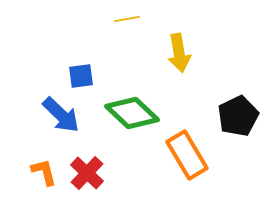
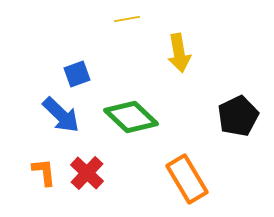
blue square: moved 4 px left, 2 px up; rotated 12 degrees counterclockwise
green diamond: moved 1 px left, 4 px down
orange rectangle: moved 24 px down
orange L-shape: rotated 8 degrees clockwise
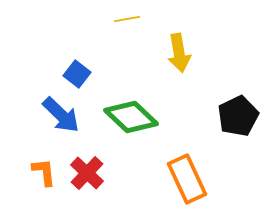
blue square: rotated 32 degrees counterclockwise
orange rectangle: rotated 6 degrees clockwise
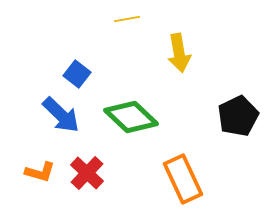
orange L-shape: moved 4 px left; rotated 112 degrees clockwise
orange rectangle: moved 4 px left
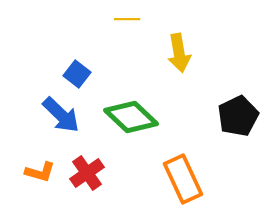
yellow line: rotated 10 degrees clockwise
red cross: rotated 12 degrees clockwise
